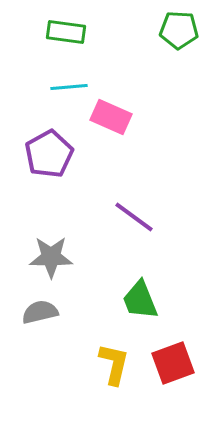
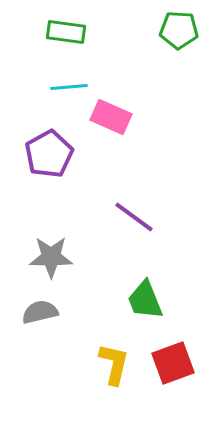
green trapezoid: moved 5 px right
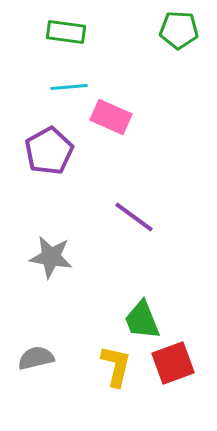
purple pentagon: moved 3 px up
gray star: rotated 9 degrees clockwise
green trapezoid: moved 3 px left, 20 px down
gray semicircle: moved 4 px left, 46 px down
yellow L-shape: moved 2 px right, 2 px down
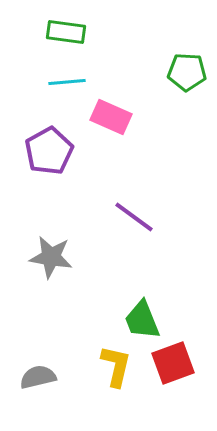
green pentagon: moved 8 px right, 42 px down
cyan line: moved 2 px left, 5 px up
gray semicircle: moved 2 px right, 19 px down
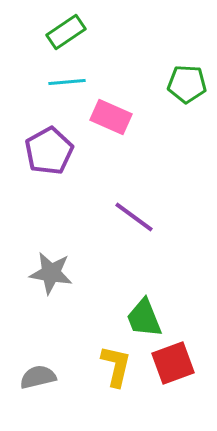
green rectangle: rotated 42 degrees counterclockwise
green pentagon: moved 12 px down
gray star: moved 16 px down
green trapezoid: moved 2 px right, 2 px up
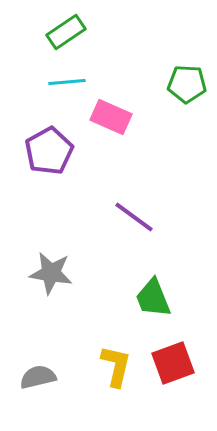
green trapezoid: moved 9 px right, 20 px up
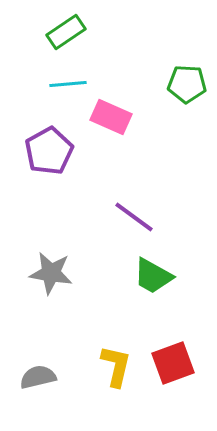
cyan line: moved 1 px right, 2 px down
green trapezoid: moved 22 px up; rotated 39 degrees counterclockwise
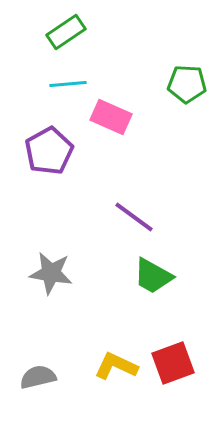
yellow L-shape: rotated 78 degrees counterclockwise
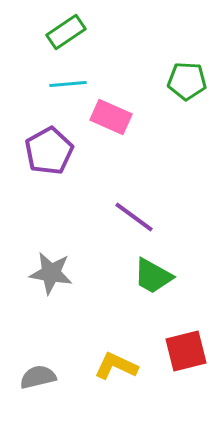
green pentagon: moved 3 px up
red square: moved 13 px right, 12 px up; rotated 6 degrees clockwise
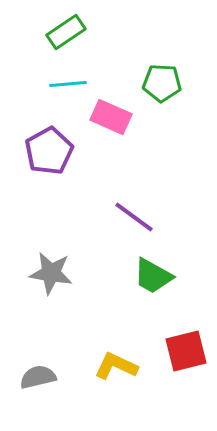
green pentagon: moved 25 px left, 2 px down
